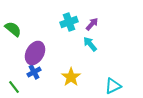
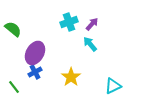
blue cross: moved 1 px right
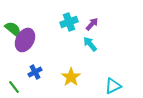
purple ellipse: moved 10 px left, 13 px up
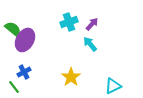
blue cross: moved 11 px left
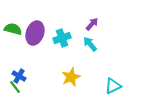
cyan cross: moved 7 px left, 16 px down
green semicircle: rotated 24 degrees counterclockwise
purple ellipse: moved 10 px right, 7 px up; rotated 10 degrees counterclockwise
blue cross: moved 5 px left, 4 px down; rotated 32 degrees counterclockwise
yellow star: rotated 12 degrees clockwise
green line: moved 1 px right
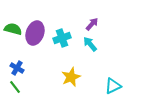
blue cross: moved 2 px left, 8 px up
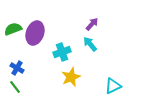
green semicircle: rotated 36 degrees counterclockwise
cyan cross: moved 14 px down
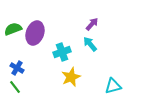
cyan triangle: rotated 12 degrees clockwise
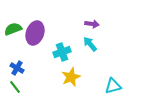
purple arrow: rotated 56 degrees clockwise
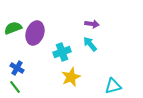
green semicircle: moved 1 px up
